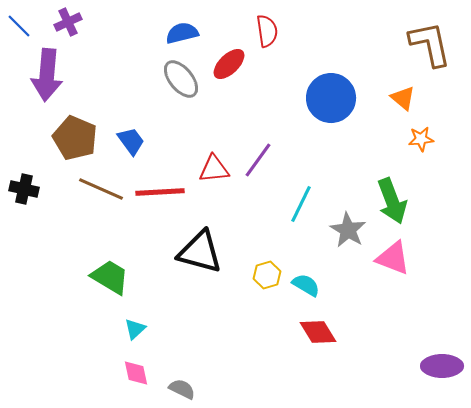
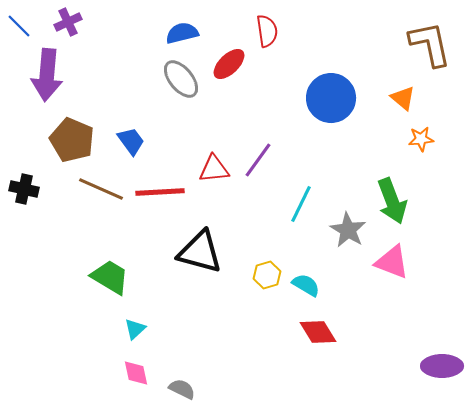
brown pentagon: moved 3 px left, 2 px down
pink triangle: moved 1 px left, 4 px down
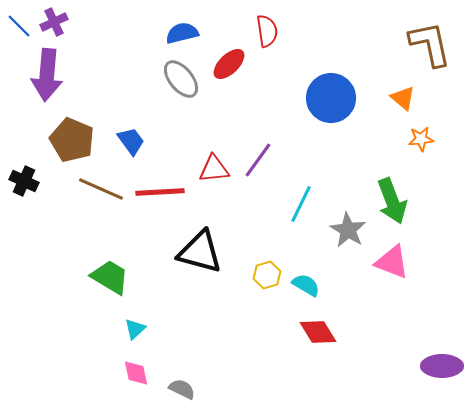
purple cross: moved 14 px left
black cross: moved 8 px up; rotated 12 degrees clockwise
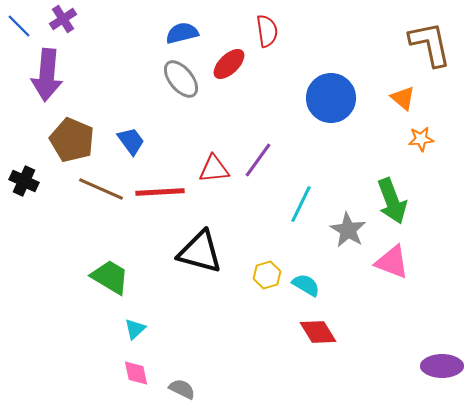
purple cross: moved 9 px right, 3 px up; rotated 8 degrees counterclockwise
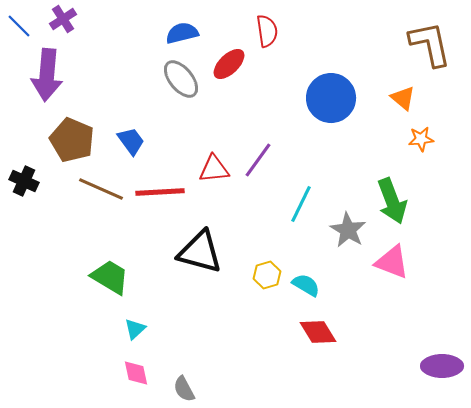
gray semicircle: moved 2 px right; rotated 144 degrees counterclockwise
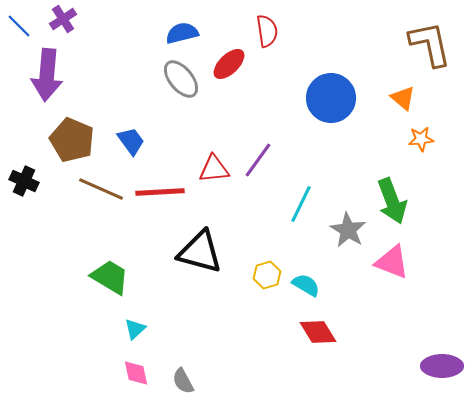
gray semicircle: moved 1 px left, 8 px up
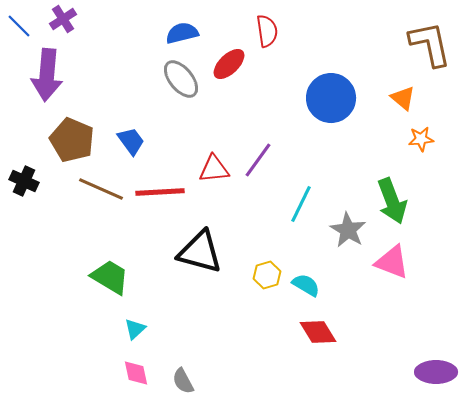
purple ellipse: moved 6 px left, 6 px down
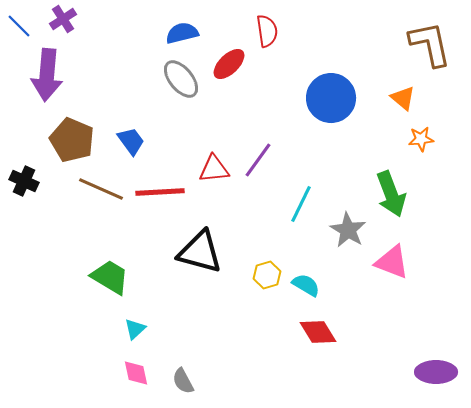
green arrow: moved 1 px left, 7 px up
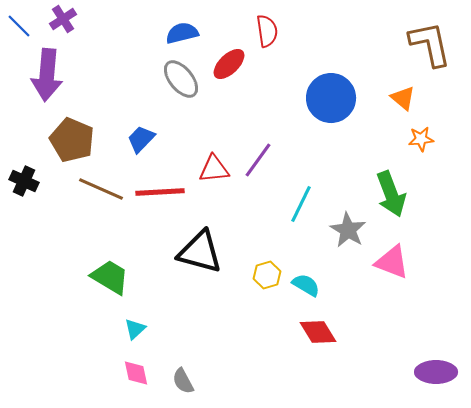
blue trapezoid: moved 10 px right, 2 px up; rotated 100 degrees counterclockwise
